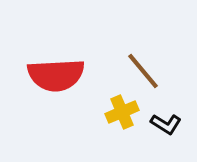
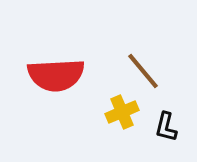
black L-shape: moved 3 px down; rotated 72 degrees clockwise
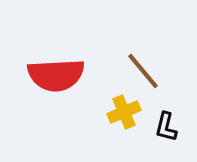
yellow cross: moved 2 px right
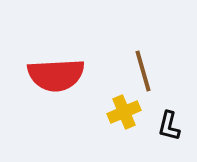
brown line: rotated 24 degrees clockwise
black L-shape: moved 3 px right, 1 px up
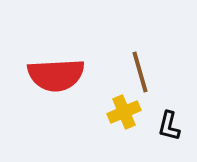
brown line: moved 3 px left, 1 px down
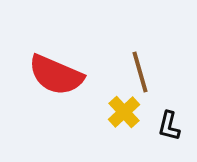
red semicircle: rotated 26 degrees clockwise
yellow cross: rotated 20 degrees counterclockwise
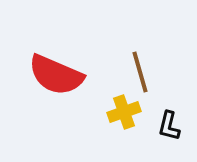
yellow cross: rotated 24 degrees clockwise
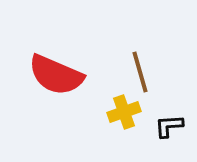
black L-shape: rotated 72 degrees clockwise
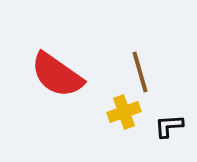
red semicircle: moved 1 px right; rotated 12 degrees clockwise
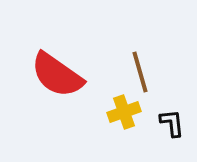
black L-shape: moved 3 px right, 3 px up; rotated 88 degrees clockwise
